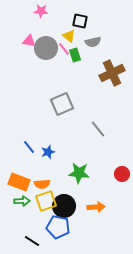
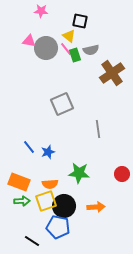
gray semicircle: moved 2 px left, 8 px down
pink line: moved 2 px right
brown cross: rotated 10 degrees counterclockwise
gray line: rotated 30 degrees clockwise
orange semicircle: moved 8 px right
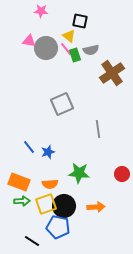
yellow square: moved 3 px down
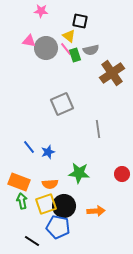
green arrow: rotated 98 degrees counterclockwise
orange arrow: moved 4 px down
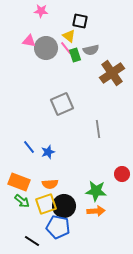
pink line: moved 1 px up
green star: moved 17 px right, 18 px down
green arrow: rotated 140 degrees clockwise
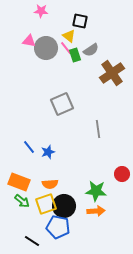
gray semicircle: rotated 21 degrees counterclockwise
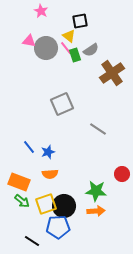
pink star: rotated 24 degrees clockwise
black square: rotated 21 degrees counterclockwise
gray line: rotated 48 degrees counterclockwise
orange semicircle: moved 10 px up
blue pentagon: rotated 15 degrees counterclockwise
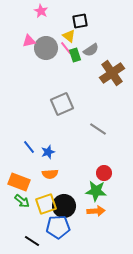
pink triangle: rotated 24 degrees counterclockwise
red circle: moved 18 px left, 1 px up
